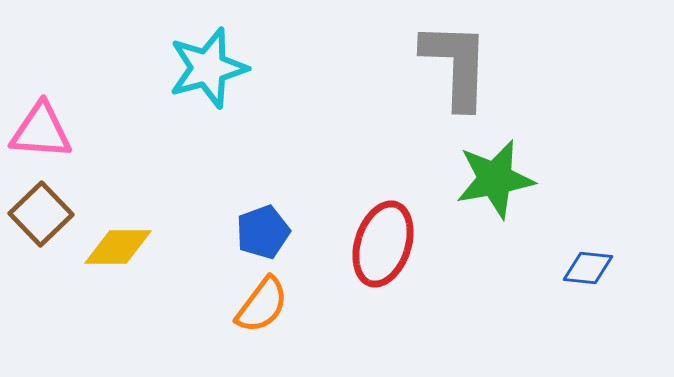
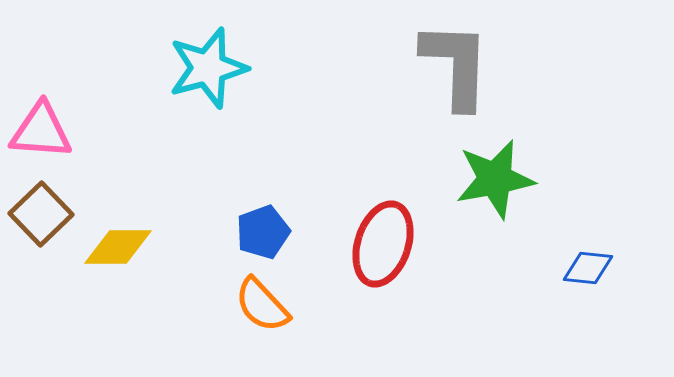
orange semicircle: rotated 100 degrees clockwise
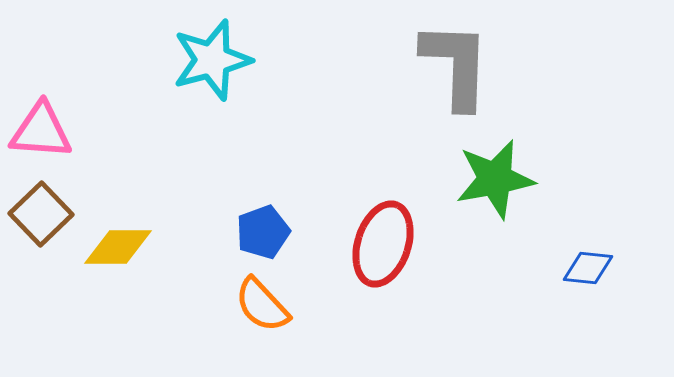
cyan star: moved 4 px right, 8 px up
